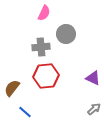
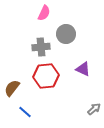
purple triangle: moved 10 px left, 9 px up
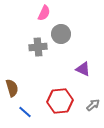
gray circle: moved 5 px left
gray cross: moved 3 px left
red hexagon: moved 14 px right, 25 px down
brown semicircle: rotated 126 degrees clockwise
gray arrow: moved 1 px left, 4 px up
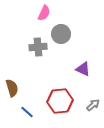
blue line: moved 2 px right
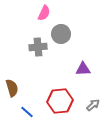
purple triangle: rotated 28 degrees counterclockwise
